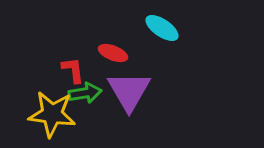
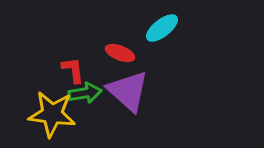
cyan ellipse: rotated 72 degrees counterclockwise
red ellipse: moved 7 px right
purple triangle: moved 1 px left; rotated 18 degrees counterclockwise
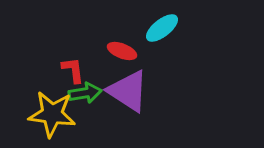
red ellipse: moved 2 px right, 2 px up
purple triangle: rotated 9 degrees counterclockwise
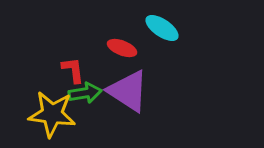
cyan ellipse: rotated 72 degrees clockwise
red ellipse: moved 3 px up
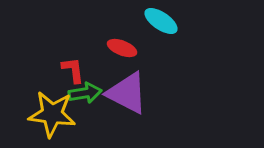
cyan ellipse: moved 1 px left, 7 px up
purple triangle: moved 1 px left, 2 px down; rotated 6 degrees counterclockwise
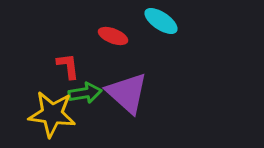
red ellipse: moved 9 px left, 12 px up
red L-shape: moved 5 px left, 4 px up
purple triangle: rotated 15 degrees clockwise
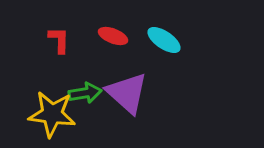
cyan ellipse: moved 3 px right, 19 px down
red L-shape: moved 9 px left, 26 px up; rotated 8 degrees clockwise
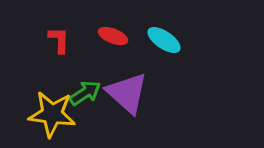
green arrow: rotated 24 degrees counterclockwise
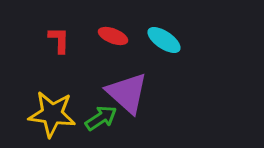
green arrow: moved 16 px right, 25 px down
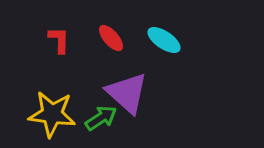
red ellipse: moved 2 px left, 2 px down; rotated 28 degrees clockwise
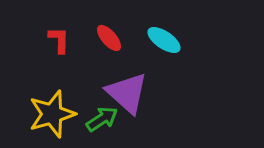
red ellipse: moved 2 px left
yellow star: rotated 24 degrees counterclockwise
green arrow: moved 1 px right, 1 px down
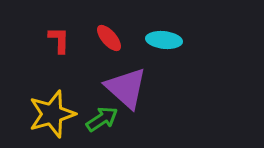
cyan ellipse: rotated 28 degrees counterclockwise
purple triangle: moved 1 px left, 5 px up
